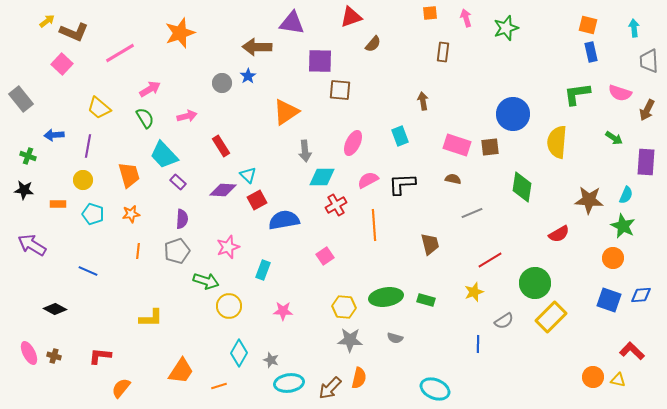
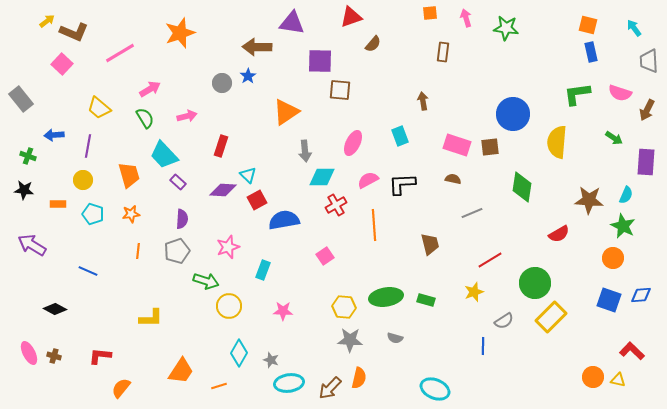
green star at (506, 28): rotated 25 degrees clockwise
cyan arrow at (634, 28): rotated 30 degrees counterclockwise
red rectangle at (221, 146): rotated 50 degrees clockwise
blue line at (478, 344): moved 5 px right, 2 px down
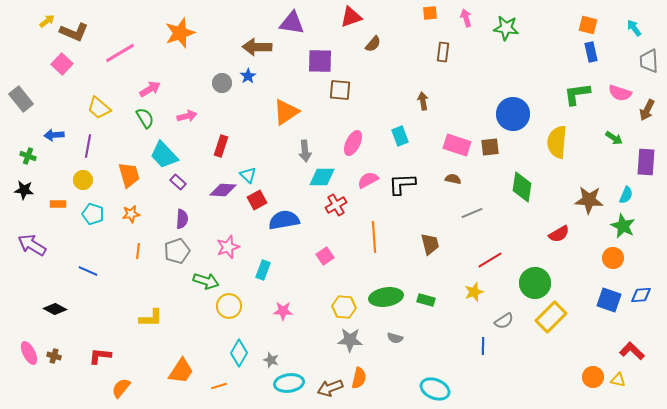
orange line at (374, 225): moved 12 px down
brown arrow at (330, 388): rotated 25 degrees clockwise
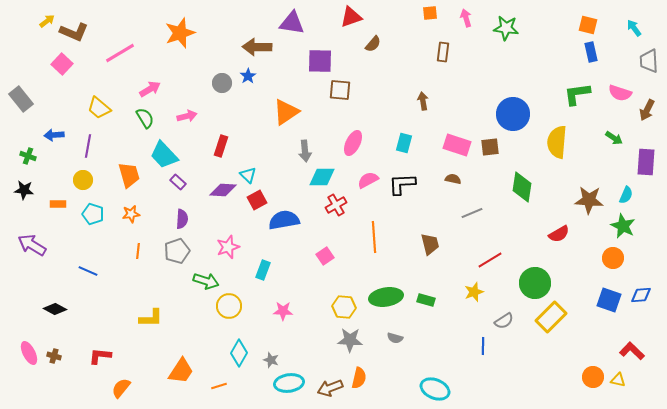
cyan rectangle at (400, 136): moved 4 px right, 7 px down; rotated 36 degrees clockwise
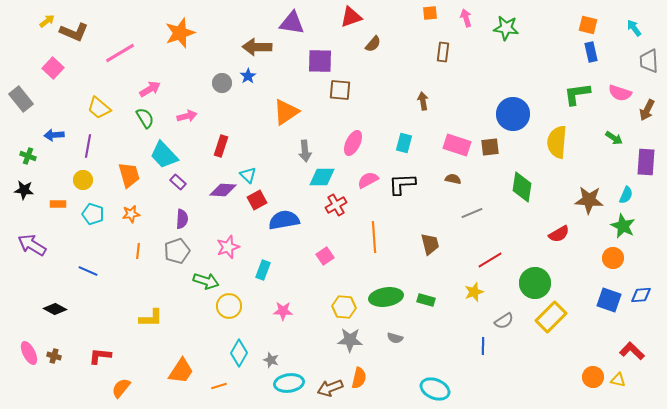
pink square at (62, 64): moved 9 px left, 4 px down
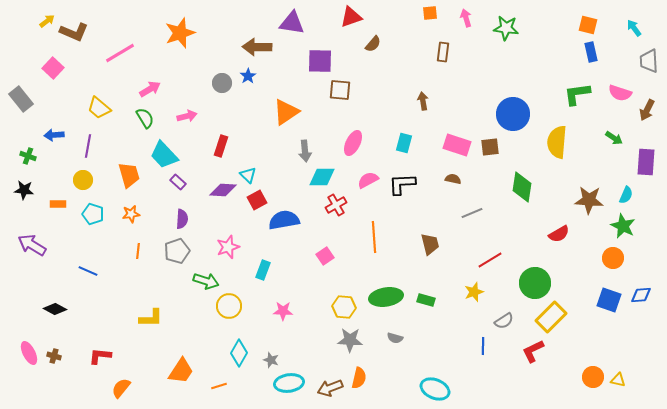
red L-shape at (632, 351): moved 99 px left; rotated 70 degrees counterclockwise
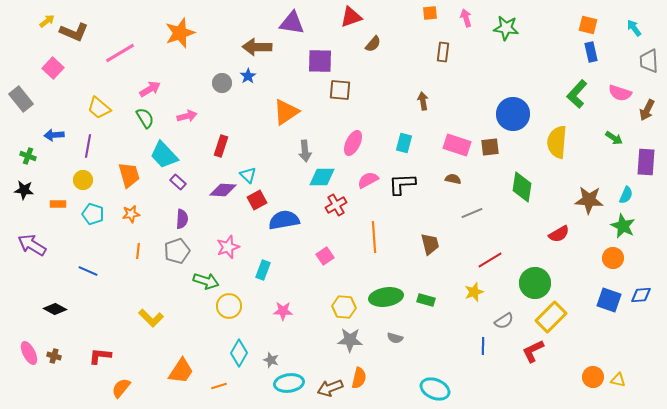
green L-shape at (577, 94): rotated 40 degrees counterclockwise
yellow L-shape at (151, 318): rotated 45 degrees clockwise
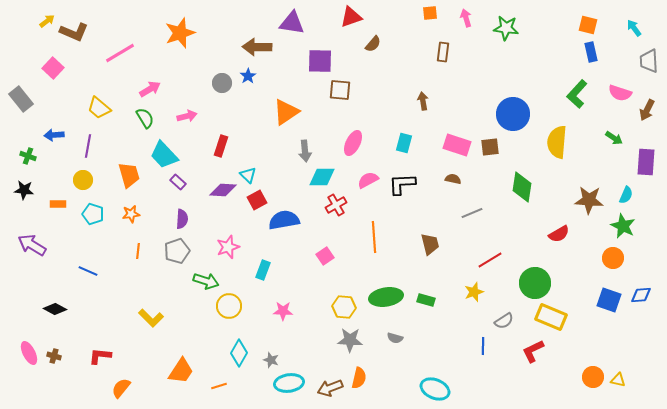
yellow rectangle at (551, 317): rotated 68 degrees clockwise
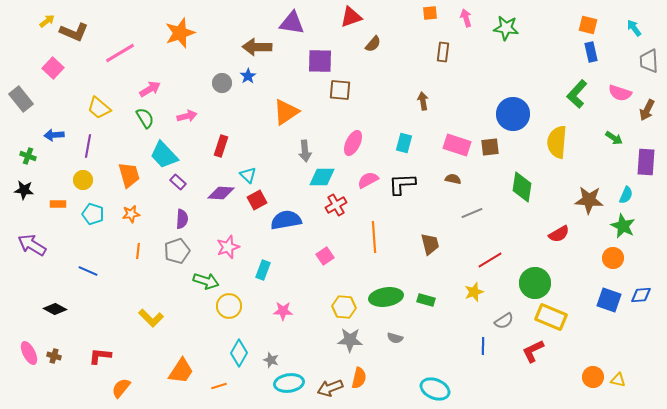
purple diamond at (223, 190): moved 2 px left, 3 px down
blue semicircle at (284, 220): moved 2 px right
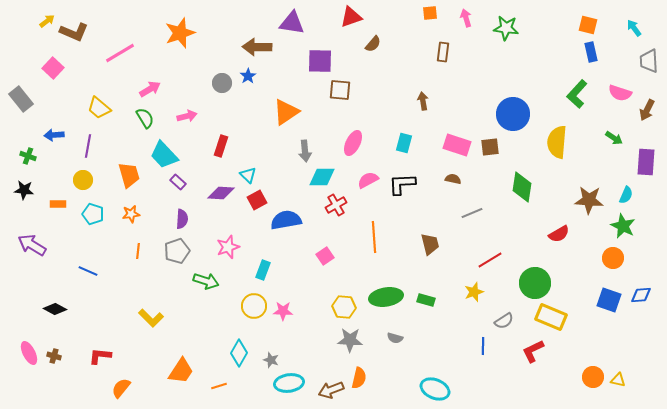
yellow circle at (229, 306): moved 25 px right
brown arrow at (330, 388): moved 1 px right, 2 px down
